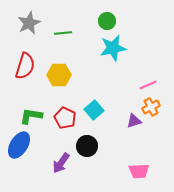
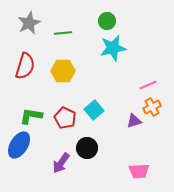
yellow hexagon: moved 4 px right, 4 px up
orange cross: moved 1 px right
black circle: moved 2 px down
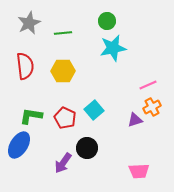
red semicircle: rotated 24 degrees counterclockwise
purple triangle: moved 1 px right, 1 px up
purple arrow: moved 2 px right
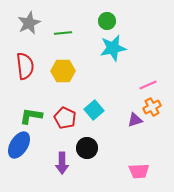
purple arrow: moved 1 px left; rotated 35 degrees counterclockwise
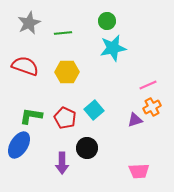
red semicircle: rotated 64 degrees counterclockwise
yellow hexagon: moved 4 px right, 1 px down
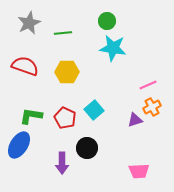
cyan star: rotated 20 degrees clockwise
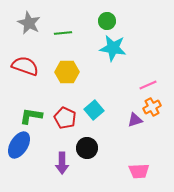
gray star: rotated 20 degrees counterclockwise
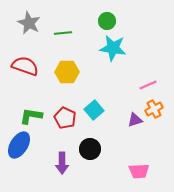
orange cross: moved 2 px right, 2 px down
black circle: moved 3 px right, 1 px down
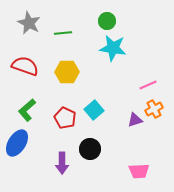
green L-shape: moved 4 px left, 6 px up; rotated 50 degrees counterclockwise
blue ellipse: moved 2 px left, 2 px up
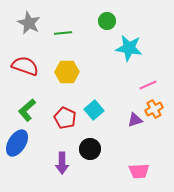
cyan star: moved 16 px right
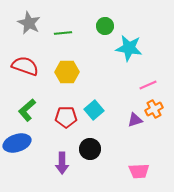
green circle: moved 2 px left, 5 px down
red pentagon: moved 1 px right, 1 px up; rotated 25 degrees counterclockwise
blue ellipse: rotated 40 degrees clockwise
